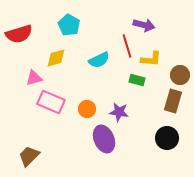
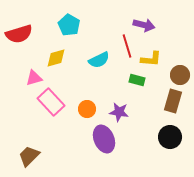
pink rectangle: rotated 24 degrees clockwise
black circle: moved 3 px right, 1 px up
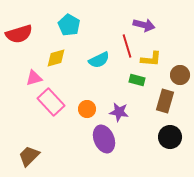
brown rectangle: moved 8 px left
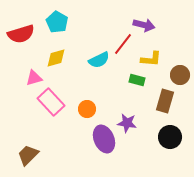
cyan pentagon: moved 12 px left, 3 px up
red semicircle: moved 2 px right
red line: moved 4 px left, 2 px up; rotated 55 degrees clockwise
purple star: moved 8 px right, 11 px down
brown trapezoid: moved 1 px left, 1 px up
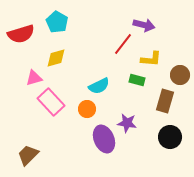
cyan semicircle: moved 26 px down
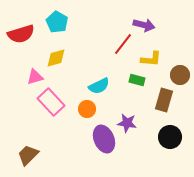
pink triangle: moved 1 px right, 1 px up
brown rectangle: moved 1 px left, 1 px up
